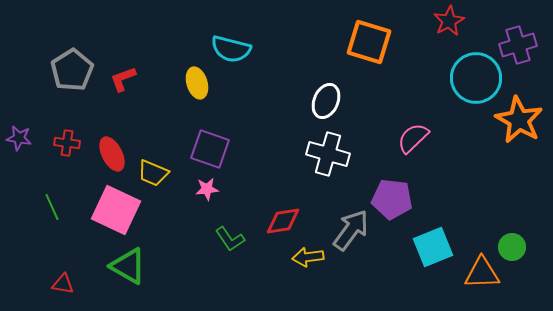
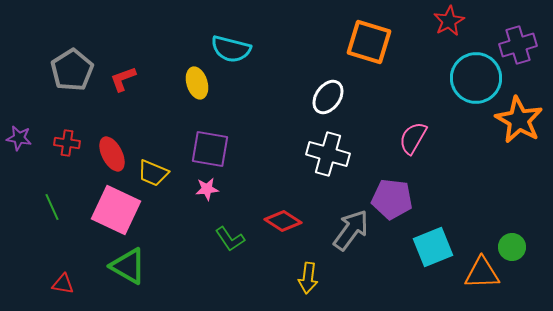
white ellipse: moved 2 px right, 4 px up; rotated 12 degrees clockwise
pink semicircle: rotated 16 degrees counterclockwise
purple square: rotated 9 degrees counterclockwise
red diamond: rotated 42 degrees clockwise
yellow arrow: moved 21 px down; rotated 76 degrees counterclockwise
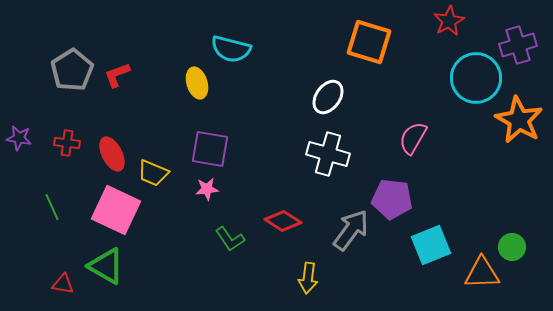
red L-shape: moved 6 px left, 4 px up
cyan square: moved 2 px left, 2 px up
green triangle: moved 22 px left
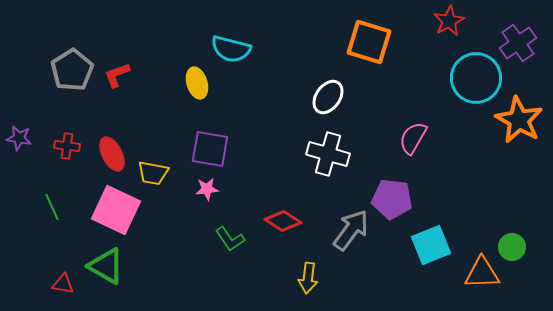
purple cross: moved 2 px up; rotated 18 degrees counterclockwise
red cross: moved 3 px down
yellow trapezoid: rotated 12 degrees counterclockwise
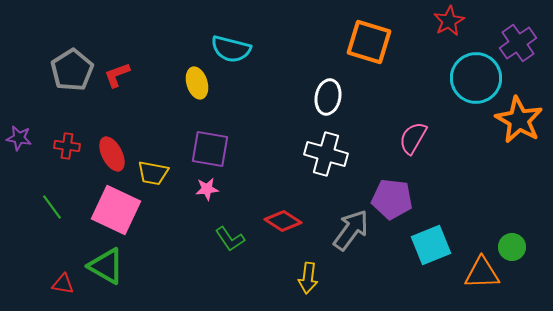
white ellipse: rotated 24 degrees counterclockwise
white cross: moved 2 px left
green line: rotated 12 degrees counterclockwise
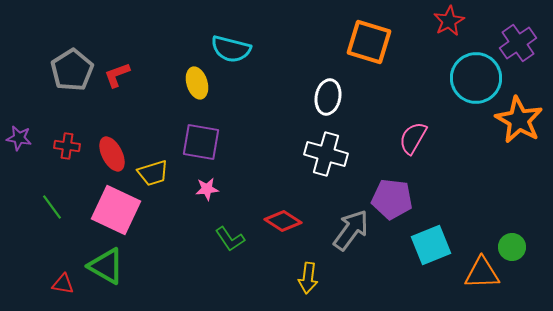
purple square: moved 9 px left, 7 px up
yellow trapezoid: rotated 28 degrees counterclockwise
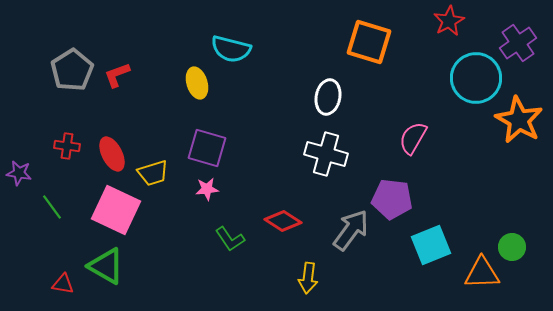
purple star: moved 35 px down
purple square: moved 6 px right, 6 px down; rotated 6 degrees clockwise
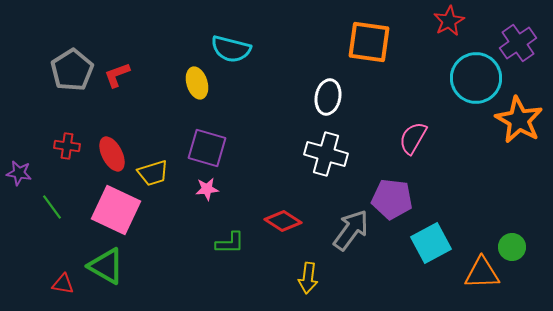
orange square: rotated 9 degrees counterclockwise
green L-shape: moved 4 px down; rotated 56 degrees counterclockwise
cyan square: moved 2 px up; rotated 6 degrees counterclockwise
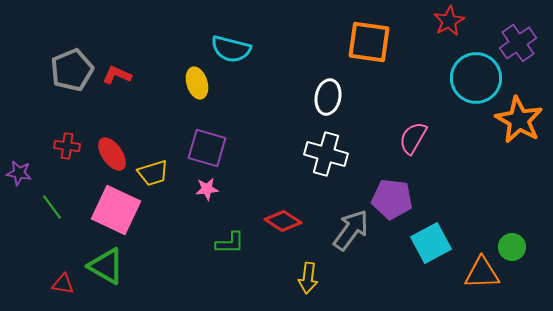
gray pentagon: rotated 9 degrees clockwise
red L-shape: rotated 44 degrees clockwise
red ellipse: rotated 8 degrees counterclockwise
